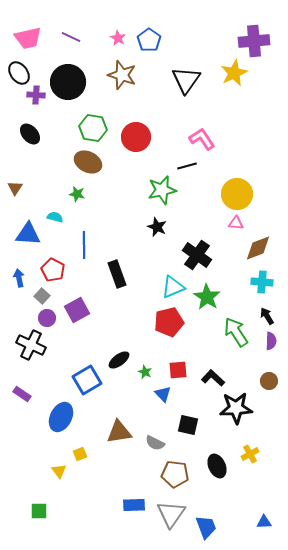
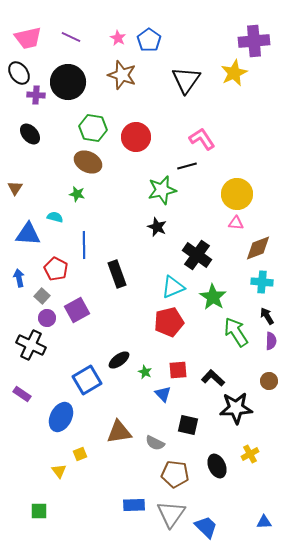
red pentagon at (53, 270): moved 3 px right, 1 px up
green star at (207, 297): moved 6 px right
blue trapezoid at (206, 527): rotated 25 degrees counterclockwise
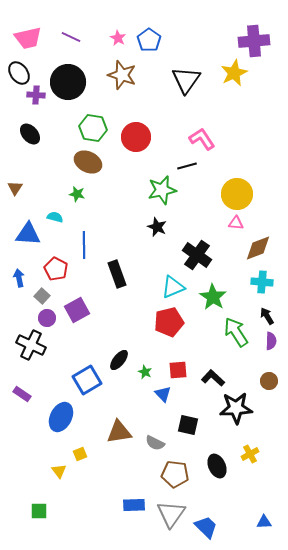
black ellipse at (119, 360): rotated 15 degrees counterclockwise
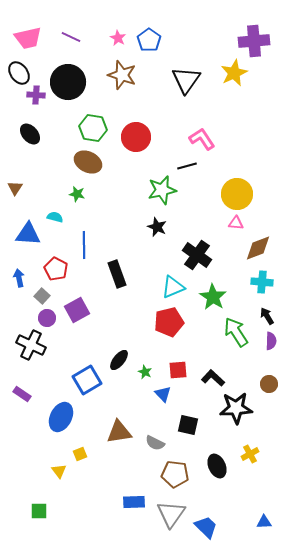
brown circle at (269, 381): moved 3 px down
blue rectangle at (134, 505): moved 3 px up
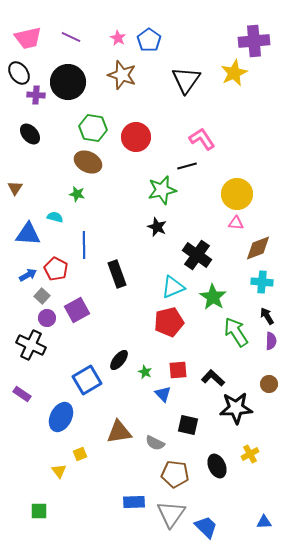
blue arrow at (19, 278): moved 9 px right, 3 px up; rotated 72 degrees clockwise
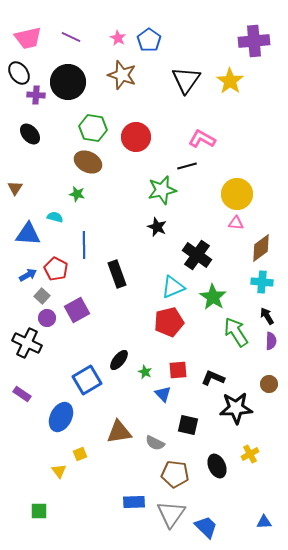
yellow star at (234, 73): moved 4 px left, 8 px down; rotated 12 degrees counterclockwise
pink L-shape at (202, 139): rotated 28 degrees counterclockwise
brown diamond at (258, 248): moved 3 px right; rotated 16 degrees counterclockwise
black cross at (31, 345): moved 4 px left, 2 px up
black L-shape at (213, 378): rotated 20 degrees counterclockwise
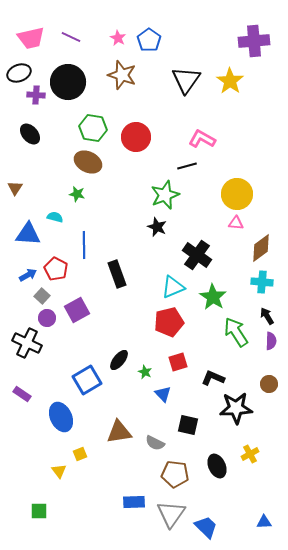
pink trapezoid at (28, 38): moved 3 px right
black ellipse at (19, 73): rotated 75 degrees counterclockwise
green star at (162, 190): moved 3 px right, 5 px down; rotated 8 degrees counterclockwise
red square at (178, 370): moved 8 px up; rotated 12 degrees counterclockwise
blue ellipse at (61, 417): rotated 52 degrees counterclockwise
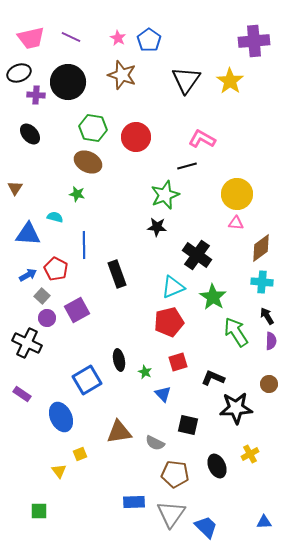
black star at (157, 227): rotated 18 degrees counterclockwise
black ellipse at (119, 360): rotated 50 degrees counterclockwise
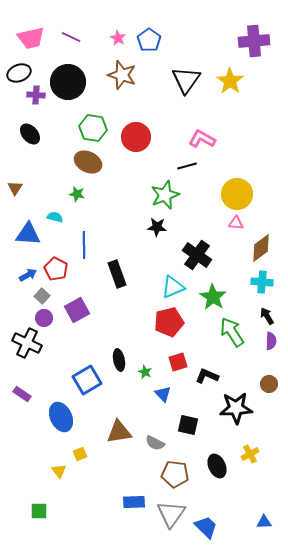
purple circle at (47, 318): moved 3 px left
green arrow at (236, 332): moved 4 px left
black L-shape at (213, 378): moved 6 px left, 2 px up
